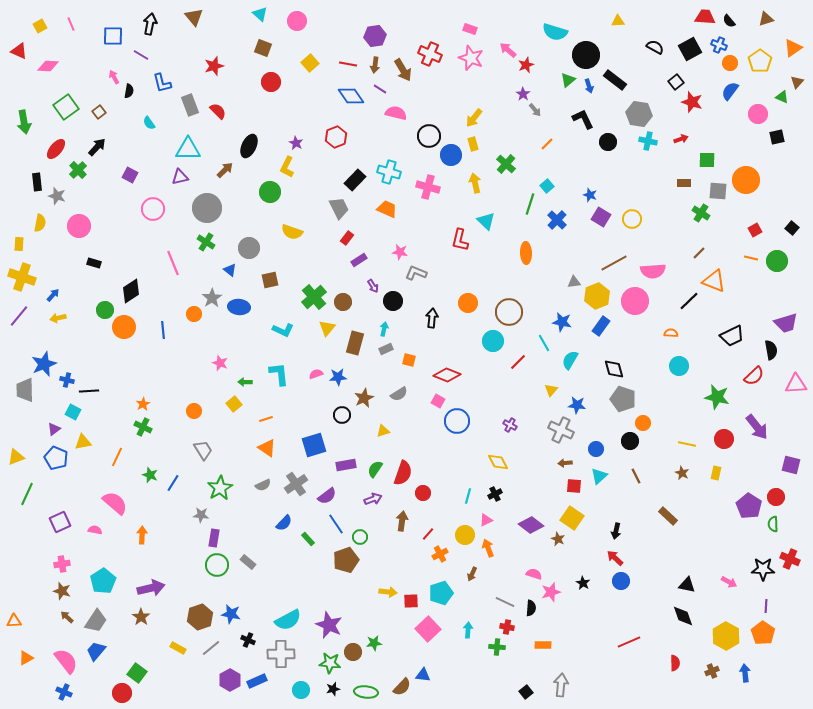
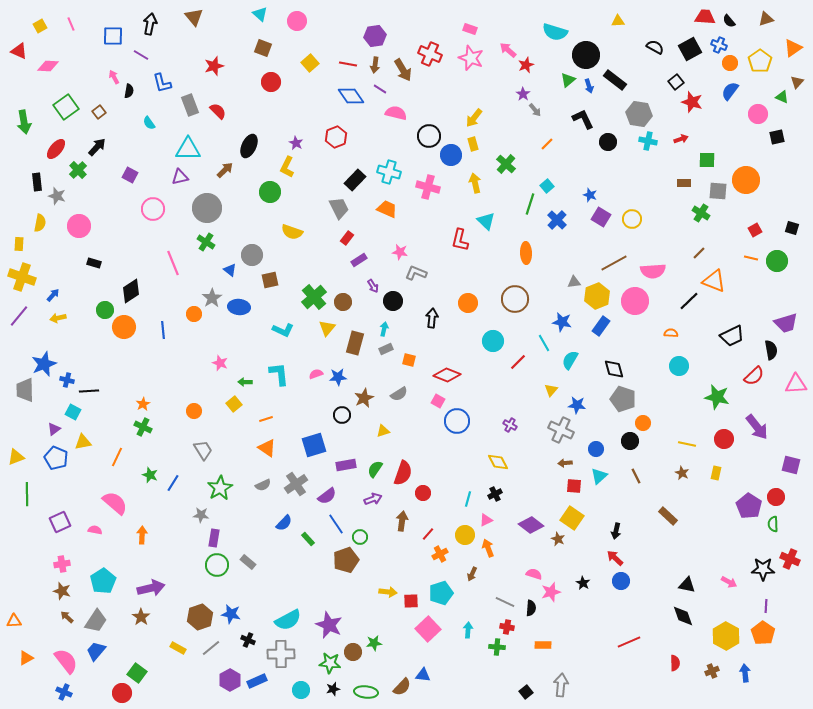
black square at (792, 228): rotated 24 degrees counterclockwise
gray circle at (249, 248): moved 3 px right, 7 px down
brown circle at (509, 312): moved 6 px right, 13 px up
green line at (27, 494): rotated 25 degrees counterclockwise
cyan line at (468, 496): moved 3 px down
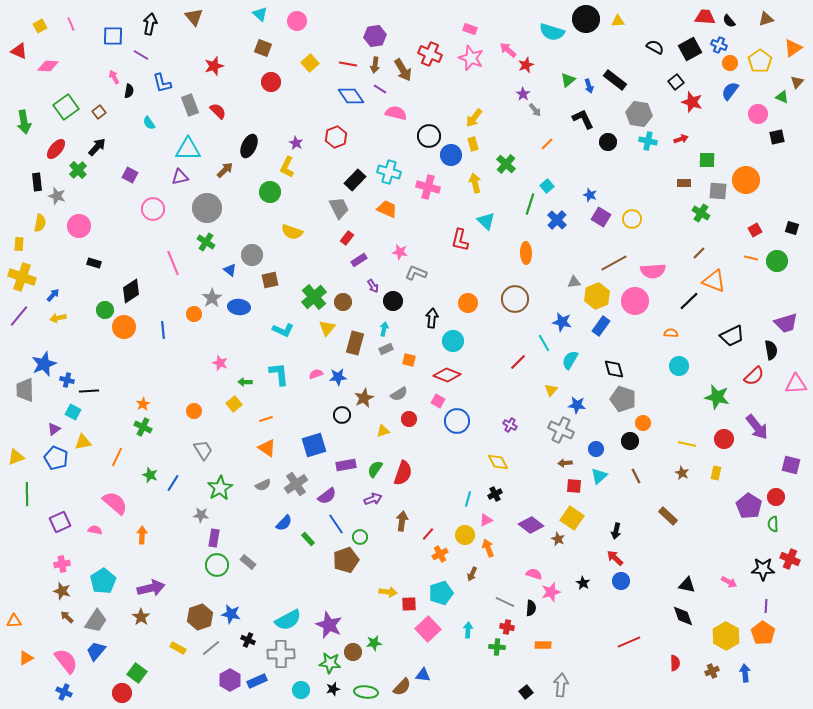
cyan semicircle at (555, 32): moved 3 px left
black circle at (586, 55): moved 36 px up
cyan circle at (493, 341): moved 40 px left
red circle at (423, 493): moved 14 px left, 74 px up
red square at (411, 601): moved 2 px left, 3 px down
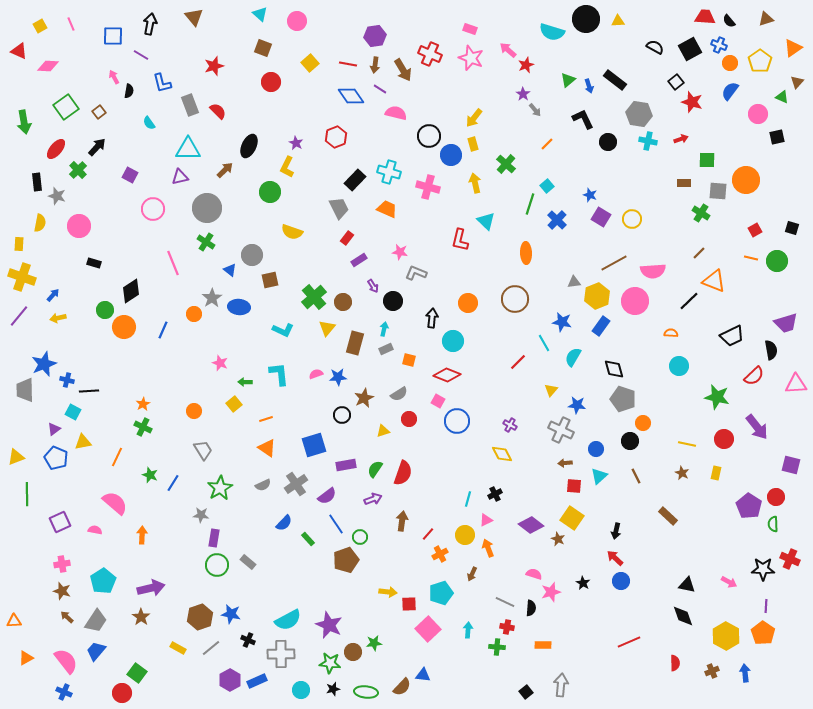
blue line at (163, 330): rotated 30 degrees clockwise
cyan semicircle at (570, 360): moved 3 px right, 3 px up
yellow diamond at (498, 462): moved 4 px right, 8 px up
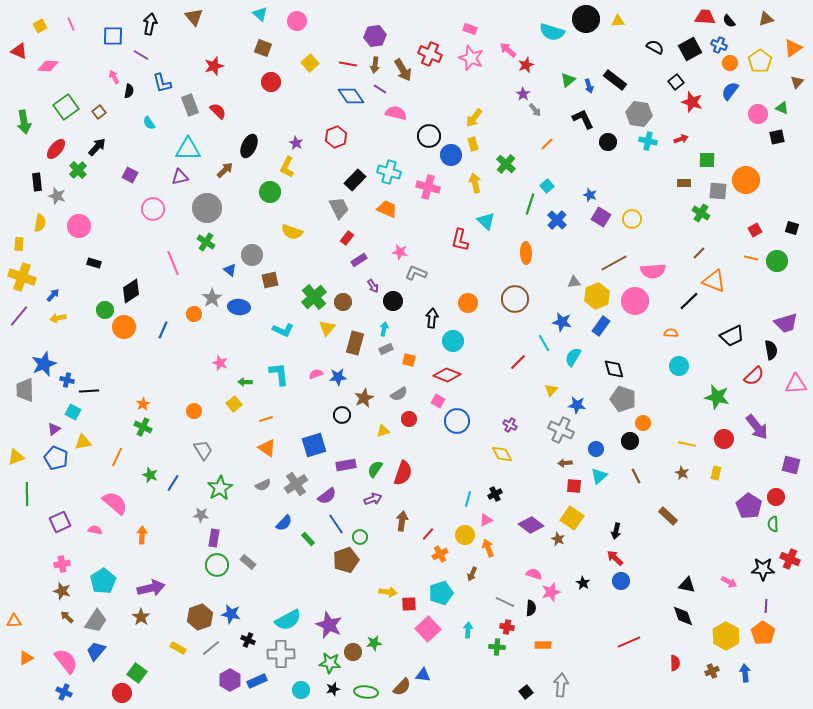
green triangle at (782, 97): moved 11 px down
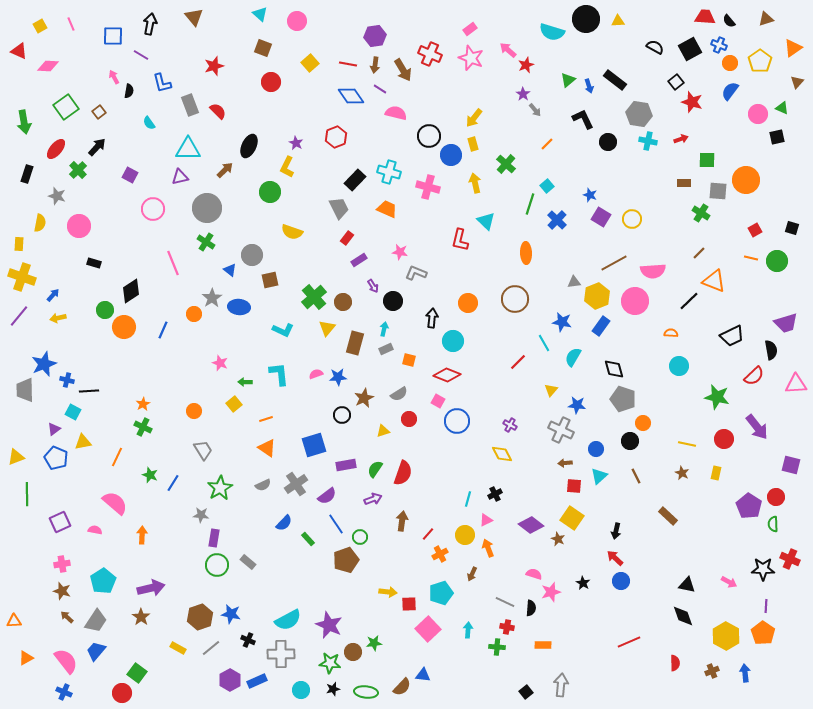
pink rectangle at (470, 29): rotated 56 degrees counterclockwise
black rectangle at (37, 182): moved 10 px left, 8 px up; rotated 24 degrees clockwise
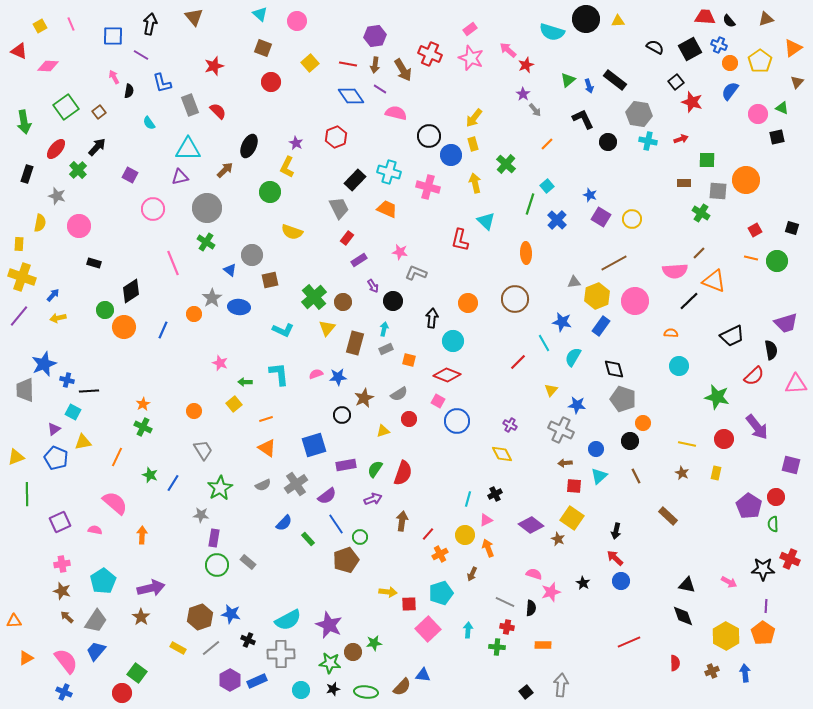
pink semicircle at (653, 271): moved 22 px right
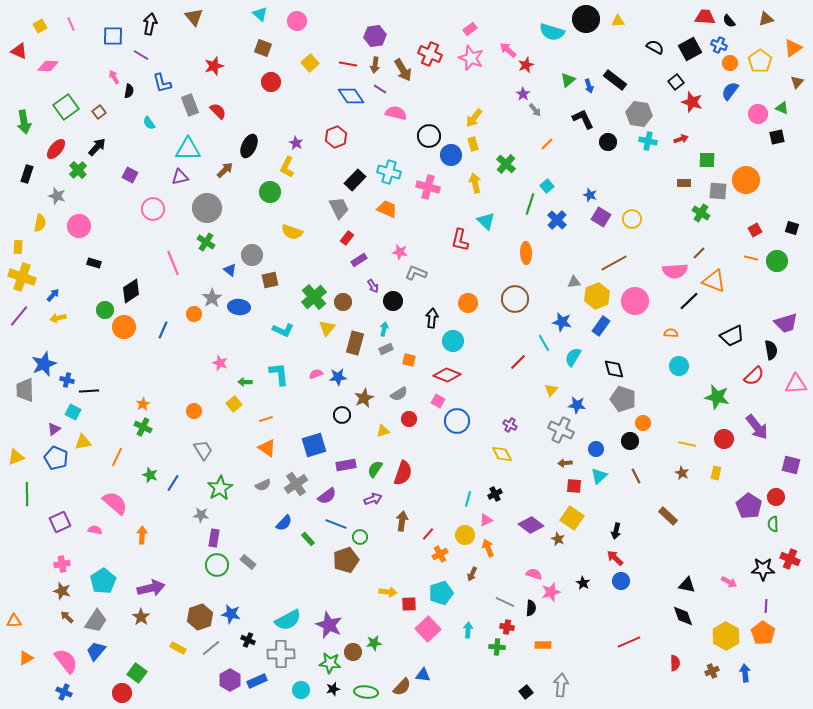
yellow rectangle at (19, 244): moved 1 px left, 3 px down
blue line at (336, 524): rotated 35 degrees counterclockwise
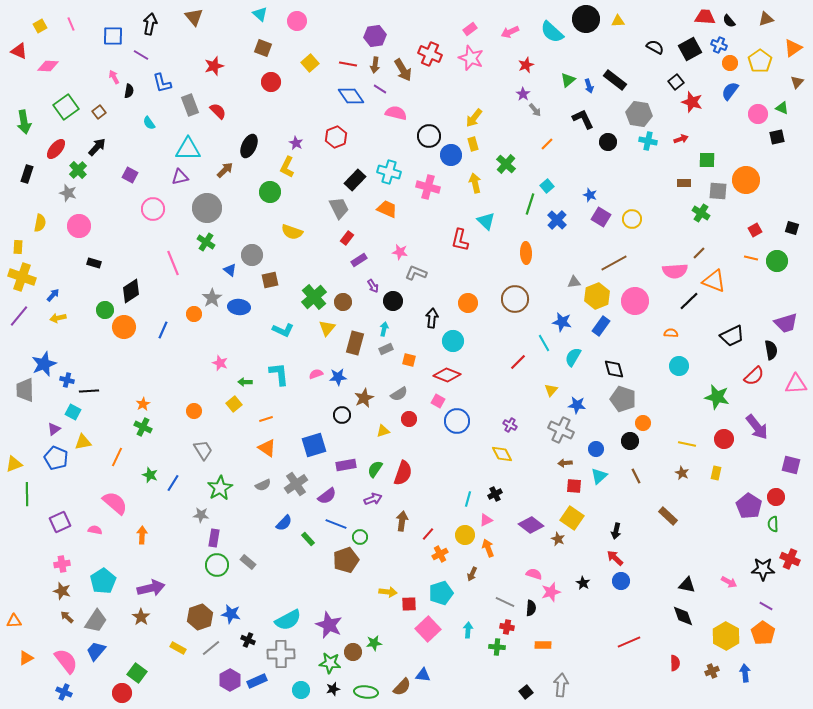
cyan semicircle at (552, 32): rotated 25 degrees clockwise
pink arrow at (508, 50): moved 2 px right, 18 px up; rotated 66 degrees counterclockwise
gray star at (57, 196): moved 11 px right, 3 px up
yellow triangle at (16, 457): moved 2 px left, 7 px down
purple line at (766, 606): rotated 64 degrees counterclockwise
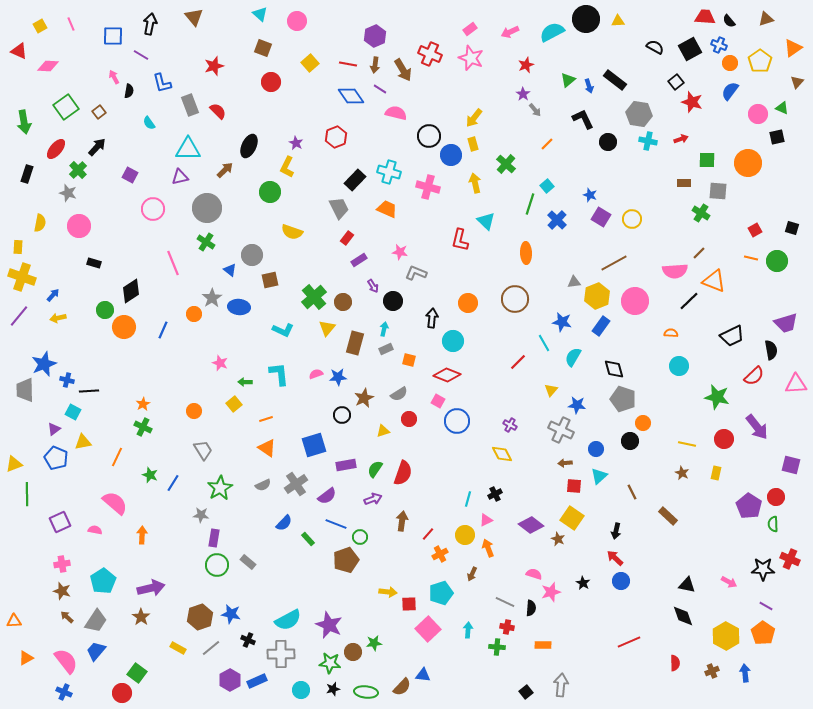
cyan semicircle at (552, 32): rotated 110 degrees clockwise
purple hexagon at (375, 36): rotated 15 degrees counterclockwise
orange circle at (746, 180): moved 2 px right, 17 px up
brown line at (636, 476): moved 4 px left, 16 px down
